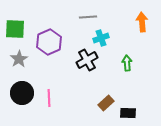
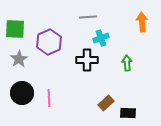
black cross: rotated 30 degrees clockwise
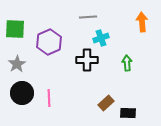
gray star: moved 2 px left, 5 px down
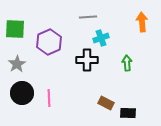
brown rectangle: rotated 70 degrees clockwise
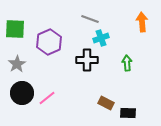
gray line: moved 2 px right, 2 px down; rotated 24 degrees clockwise
pink line: moved 2 px left; rotated 54 degrees clockwise
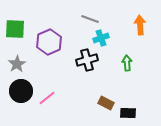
orange arrow: moved 2 px left, 3 px down
black cross: rotated 15 degrees counterclockwise
black circle: moved 1 px left, 2 px up
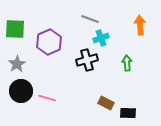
pink line: rotated 54 degrees clockwise
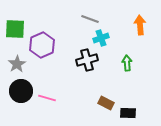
purple hexagon: moved 7 px left, 3 px down
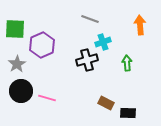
cyan cross: moved 2 px right, 4 px down
